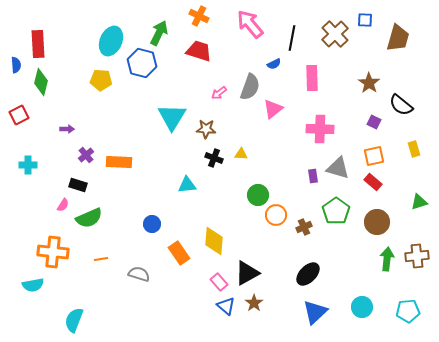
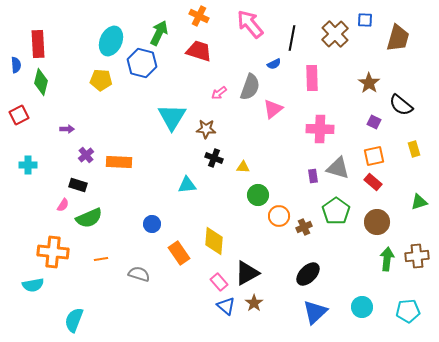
yellow triangle at (241, 154): moved 2 px right, 13 px down
orange circle at (276, 215): moved 3 px right, 1 px down
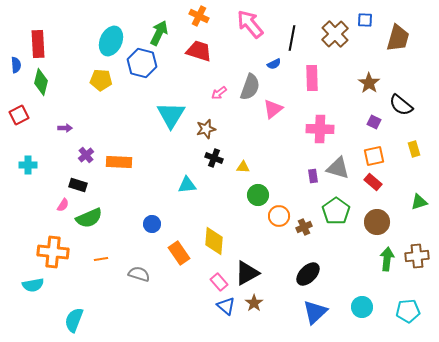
cyan triangle at (172, 117): moved 1 px left, 2 px up
purple arrow at (67, 129): moved 2 px left, 1 px up
brown star at (206, 129): rotated 18 degrees counterclockwise
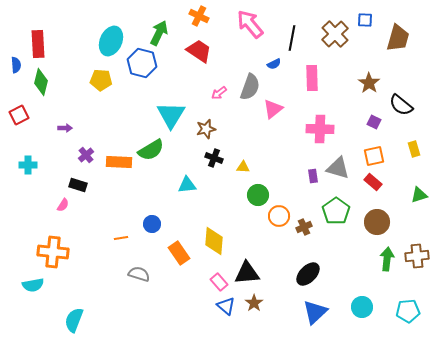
red trapezoid at (199, 51): rotated 16 degrees clockwise
green triangle at (419, 202): moved 7 px up
green semicircle at (89, 218): moved 62 px right, 68 px up; rotated 8 degrees counterclockwise
orange line at (101, 259): moved 20 px right, 21 px up
black triangle at (247, 273): rotated 24 degrees clockwise
